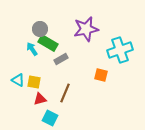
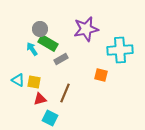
cyan cross: rotated 15 degrees clockwise
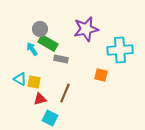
gray rectangle: rotated 40 degrees clockwise
cyan triangle: moved 2 px right, 1 px up
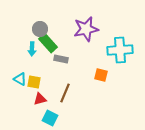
green rectangle: rotated 18 degrees clockwise
cyan arrow: rotated 144 degrees counterclockwise
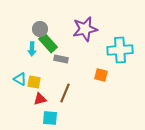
purple star: moved 1 px left
cyan square: rotated 21 degrees counterclockwise
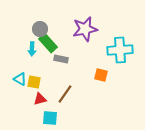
brown line: moved 1 px down; rotated 12 degrees clockwise
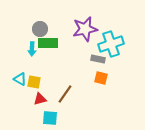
green rectangle: rotated 48 degrees counterclockwise
cyan cross: moved 9 px left, 6 px up; rotated 15 degrees counterclockwise
gray rectangle: moved 37 px right
orange square: moved 3 px down
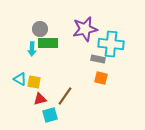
cyan cross: rotated 25 degrees clockwise
brown line: moved 2 px down
cyan square: moved 3 px up; rotated 21 degrees counterclockwise
